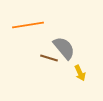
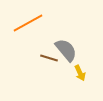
orange line: moved 2 px up; rotated 20 degrees counterclockwise
gray semicircle: moved 2 px right, 2 px down
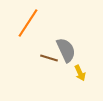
orange line: rotated 28 degrees counterclockwise
gray semicircle: rotated 15 degrees clockwise
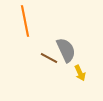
orange line: moved 3 px left, 2 px up; rotated 44 degrees counterclockwise
brown line: rotated 12 degrees clockwise
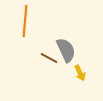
orange line: rotated 16 degrees clockwise
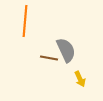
brown line: rotated 18 degrees counterclockwise
yellow arrow: moved 6 px down
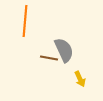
gray semicircle: moved 2 px left
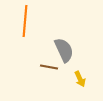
brown line: moved 9 px down
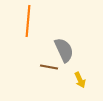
orange line: moved 3 px right
yellow arrow: moved 1 px down
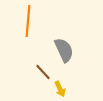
brown line: moved 6 px left, 5 px down; rotated 36 degrees clockwise
yellow arrow: moved 20 px left, 9 px down
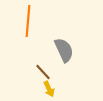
yellow arrow: moved 11 px left
